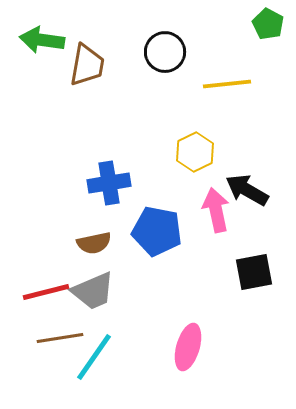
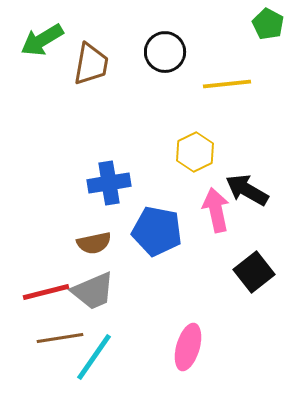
green arrow: rotated 39 degrees counterclockwise
brown trapezoid: moved 4 px right, 1 px up
black square: rotated 27 degrees counterclockwise
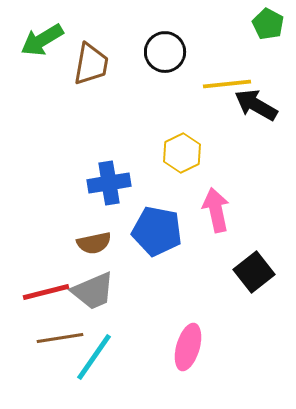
yellow hexagon: moved 13 px left, 1 px down
black arrow: moved 9 px right, 85 px up
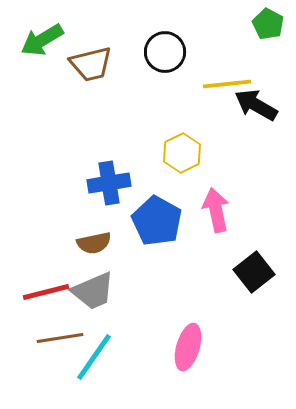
brown trapezoid: rotated 66 degrees clockwise
blue pentagon: moved 10 px up; rotated 18 degrees clockwise
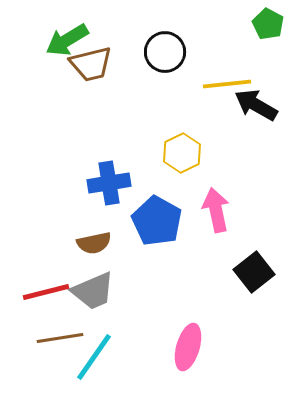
green arrow: moved 25 px right
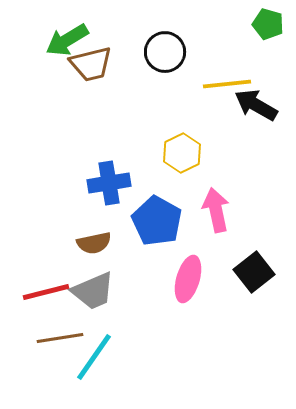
green pentagon: rotated 12 degrees counterclockwise
pink ellipse: moved 68 px up
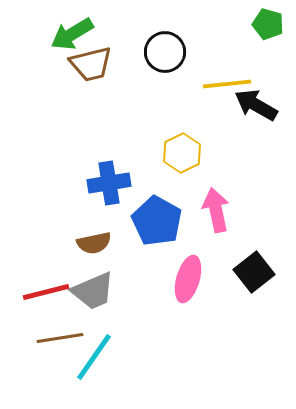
green arrow: moved 5 px right, 6 px up
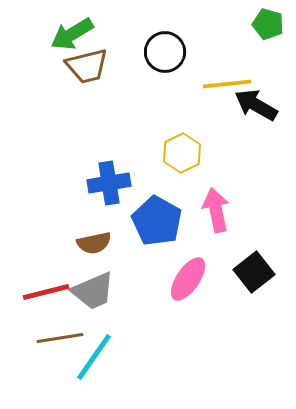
brown trapezoid: moved 4 px left, 2 px down
pink ellipse: rotated 18 degrees clockwise
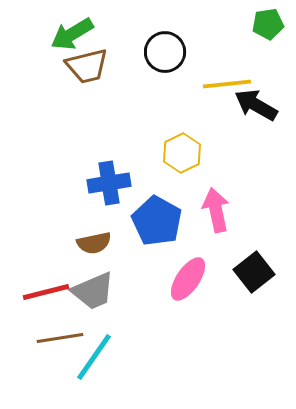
green pentagon: rotated 24 degrees counterclockwise
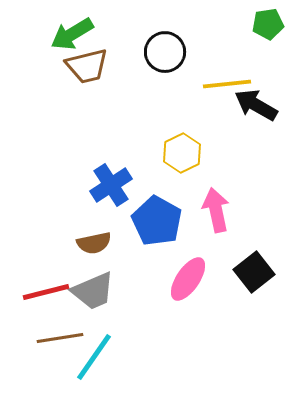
blue cross: moved 2 px right, 2 px down; rotated 24 degrees counterclockwise
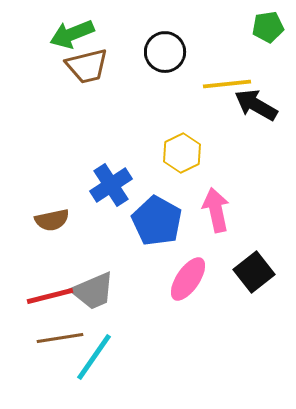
green pentagon: moved 3 px down
green arrow: rotated 9 degrees clockwise
brown semicircle: moved 42 px left, 23 px up
red line: moved 4 px right, 4 px down
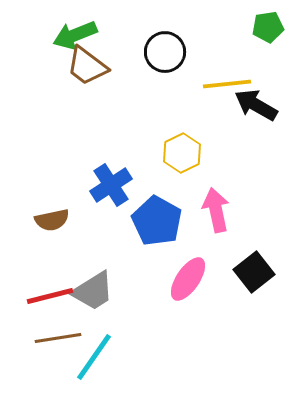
green arrow: moved 3 px right, 1 px down
brown trapezoid: rotated 51 degrees clockwise
gray trapezoid: rotated 9 degrees counterclockwise
brown line: moved 2 px left
